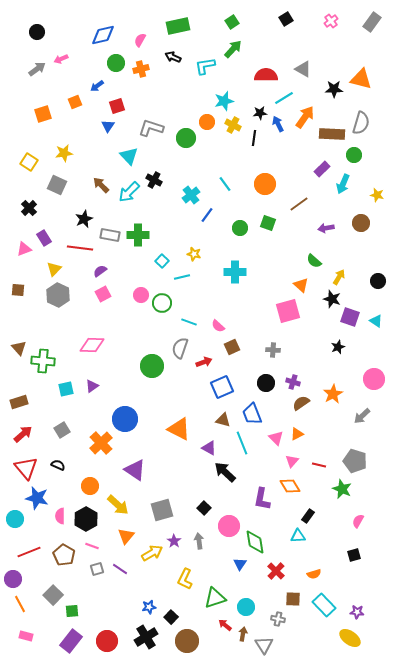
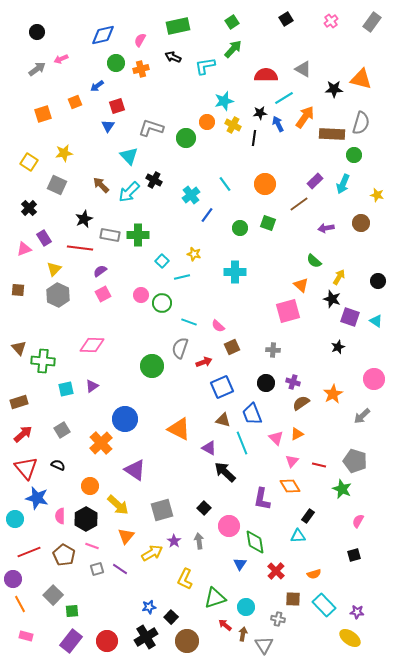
purple rectangle at (322, 169): moved 7 px left, 12 px down
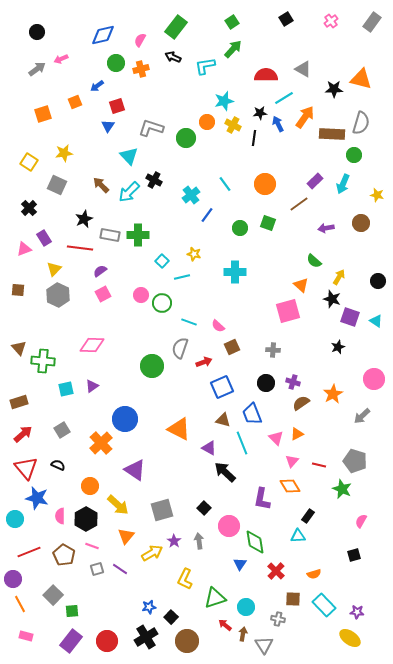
green rectangle at (178, 26): moved 2 px left, 1 px down; rotated 40 degrees counterclockwise
pink semicircle at (358, 521): moved 3 px right
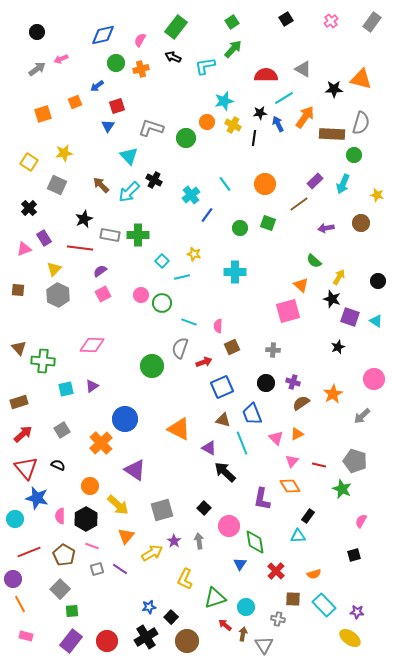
pink semicircle at (218, 326): rotated 48 degrees clockwise
gray square at (53, 595): moved 7 px right, 6 px up
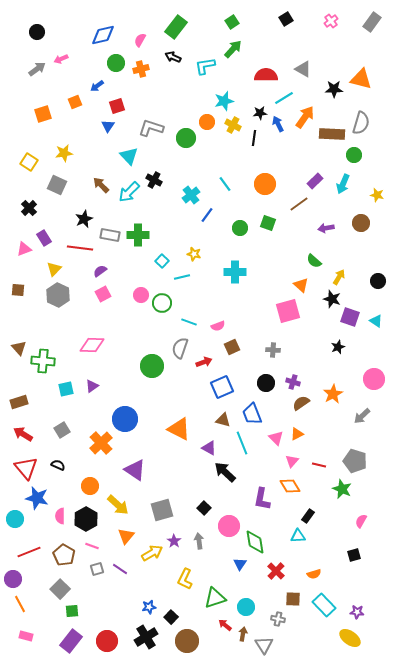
pink semicircle at (218, 326): rotated 112 degrees counterclockwise
red arrow at (23, 434): rotated 108 degrees counterclockwise
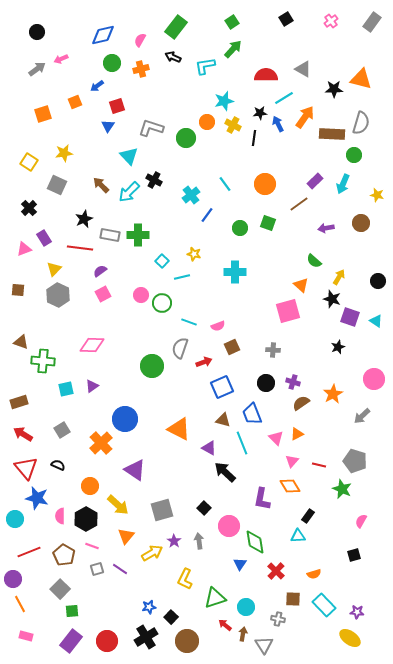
green circle at (116, 63): moved 4 px left
brown triangle at (19, 348): moved 2 px right, 6 px up; rotated 28 degrees counterclockwise
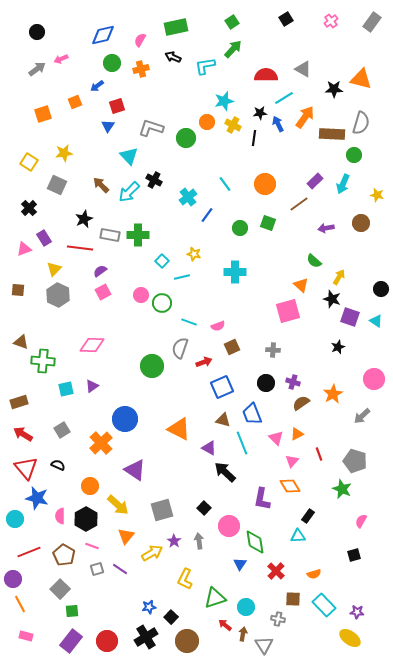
green rectangle at (176, 27): rotated 40 degrees clockwise
cyan cross at (191, 195): moved 3 px left, 2 px down
black circle at (378, 281): moved 3 px right, 8 px down
pink square at (103, 294): moved 2 px up
red line at (319, 465): moved 11 px up; rotated 56 degrees clockwise
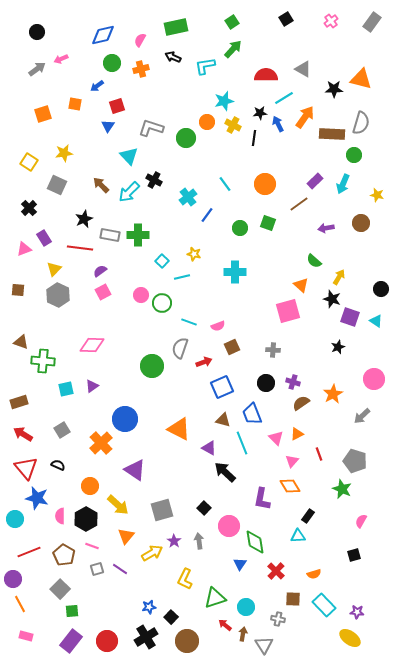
orange square at (75, 102): moved 2 px down; rotated 32 degrees clockwise
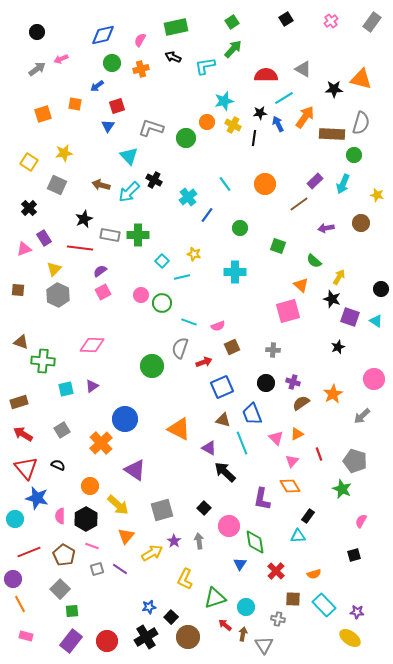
brown arrow at (101, 185): rotated 30 degrees counterclockwise
green square at (268, 223): moved 10 px right, 23 px down
brown circle at (187, 641): moved 1 px right, 4 px up
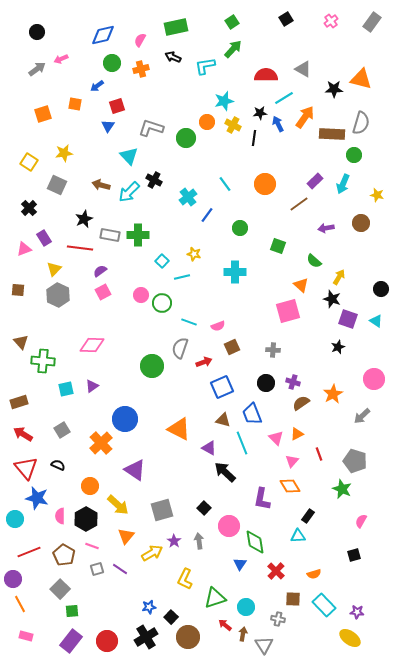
purple square at (350, 317): moved 2 px left, 2 px down
brown triangle at (21, 342): rotated 28 degrees clockwise
